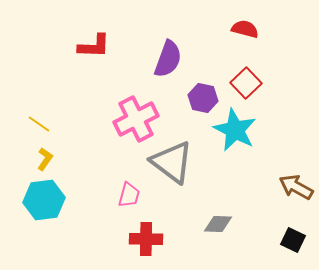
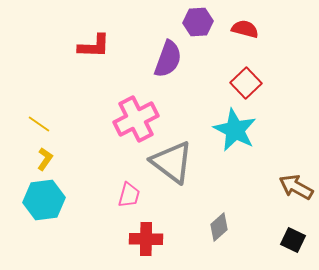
purple hexagon: moved 5 px left, 76 px up; rotated 16 degrees counterclockwise
gray diamond: moved 1 px right, 3 px down; rotated 44 degrees counterclockwise
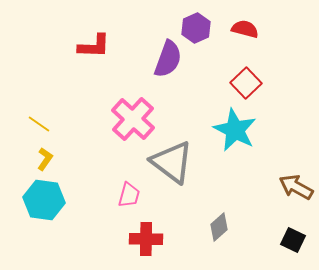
purple hexagon: moved 2 px left, 6 px down; rotated 20 degrees counterclockwise
pink cross: moved 3 px left; rotated 21 degrees counterclockwise
cyan hexagon: rotated 15 degrees clockwise
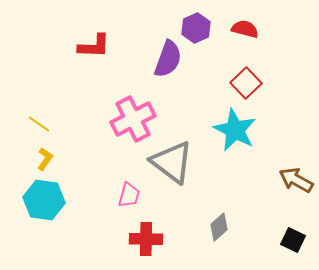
pink cross: rotated 21 degrees clockwise
brown arrow: moved 7 px up
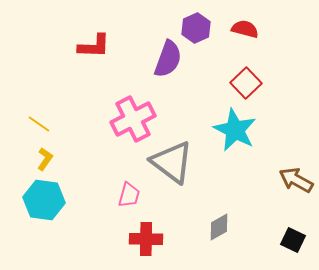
gray diamond: rotated 12 degrees clockwise
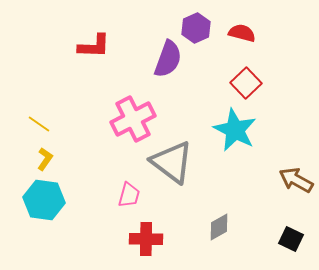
red semicircle: moved 3 px left, 4 px down
black square: moved 2 px left, 1 px up
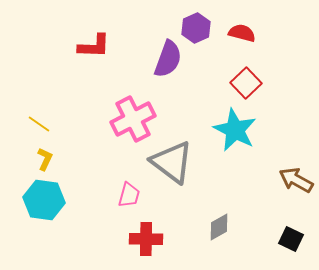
yellow L-shape: rotated 10 degrees counterclockwise
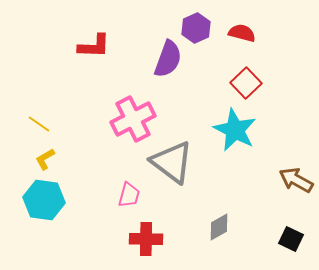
yellow L-shape: rotated 145 degrees counterclockwise
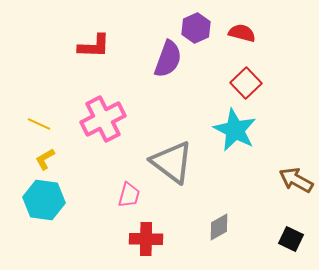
pink cross: moved 30 px left
yellow line: rotated 10 degrees counterclockwise
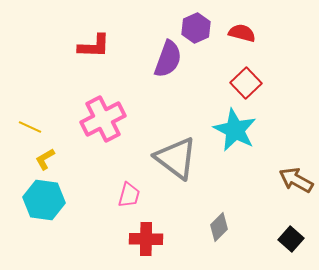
yellow line: moved 9 px left, 3 px down
gray triangle: moved 4 px right, 4 px up
gray diamond: rotated 16 degrees counterclockwise
black square: rotated 15 degrees clockwise
